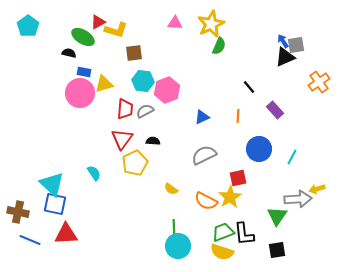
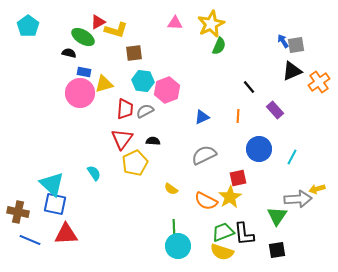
black triangle at (285, 57): moved 7 px right, 14 px down
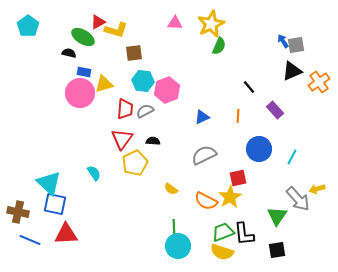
cyan triangle at (52, 184): moved 3 px left, 1 px up
gray arrow at (298, 199): rotated 52 degrees clockwise
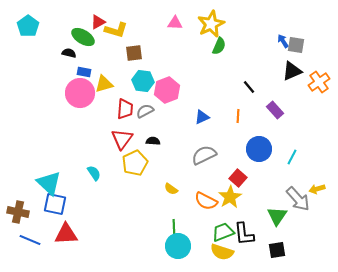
gray square at (296, 45): rotated 18 degrees clockwise
red square at (238, 178): rotated 36 degrees counterclockwise
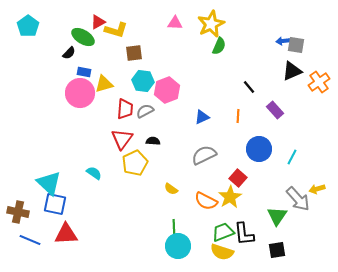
blue arrow at (283, 41): rotated 64 degrees counterclockwise
black semicircle at (69, 53): rotated 120 degrees clockwise
cyan semicircle at (94, 173): rotated 21 degrees counterclockwise
